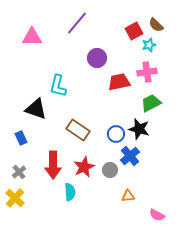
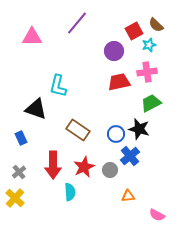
purple circle: moved 17 px right, 7 px up
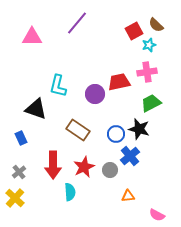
purple circle: moved 19 px left, 43 px down
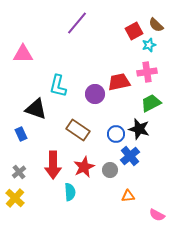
pink triangle: moved 9 px left, 17 px down
blue rectangle: moved 4 px up
